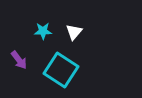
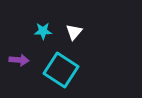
purple arrow: rotated 48 degrees counterclockwise
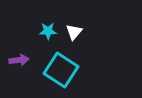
cyan star: moved 5 px right
purple arrow: rotated 12 degrees counterclockwise
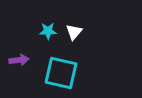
cyan square: moved 3 px down; rotated 20 degrees counterclockwise
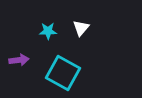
white triangle: moved 7 px right, 4 px up
cyan square: moved 2 px right; rotated 16 degrees clockwise
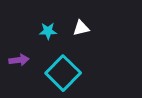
white triangle: rotated 36 degrees clockwise
cyan square: rotated 16 degrees clockwise
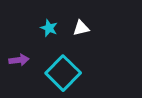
cyan star: moved 1 px right, 3 px up; rotated 24 degrees clockwise
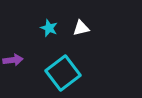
purple arrow: moved 6 px left
cyan square: rotated 8 degrees clockwise
